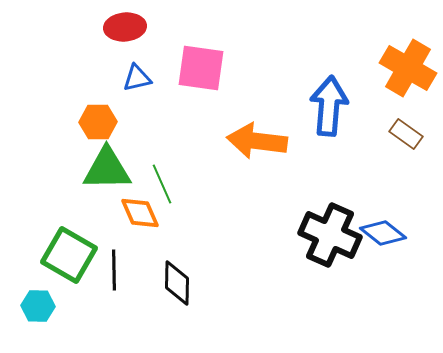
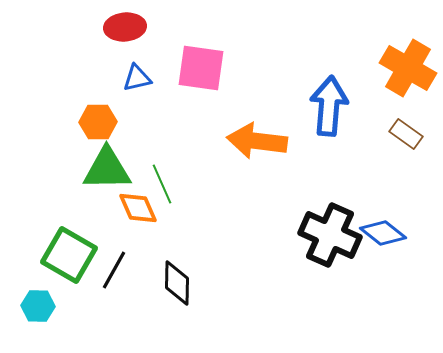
orange diamond: moved 2 px left, 5 px up
black line: rotated 30 degrees clockwise
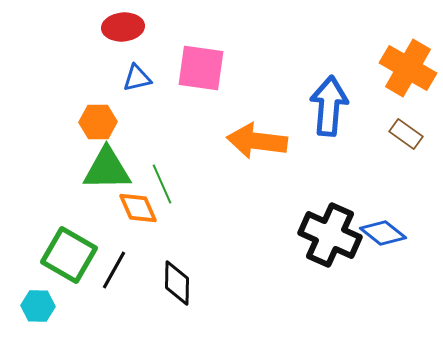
red ellipse: moved 2 px left
